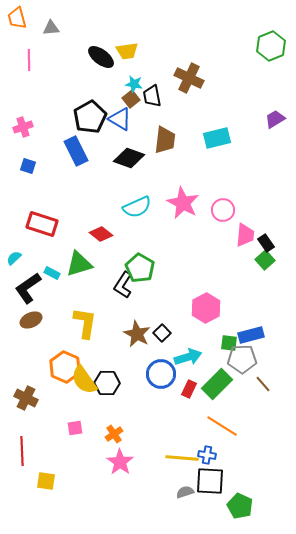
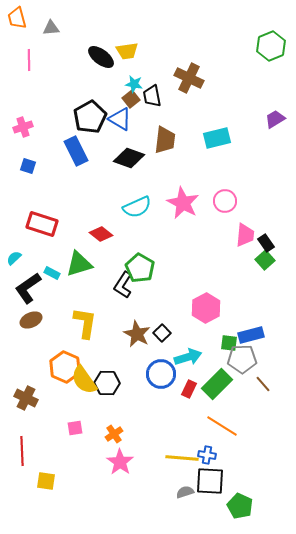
pink circle at (223, 210): moved 2 px right, 9 px up
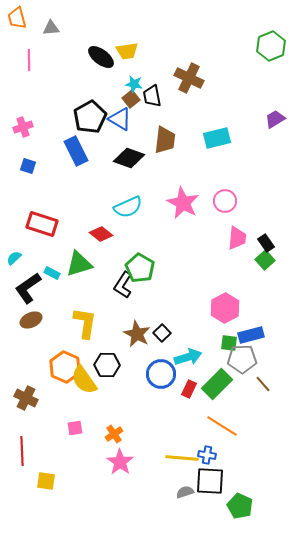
cyan semicircle at (137, 207): moved 9 px left
pink trapezoid at (245, 235): moved 8 px left, 3 px down
pink hexagon at (206, 308): moved 19 px right
black hexagon at (107, 383): moved 18 px up
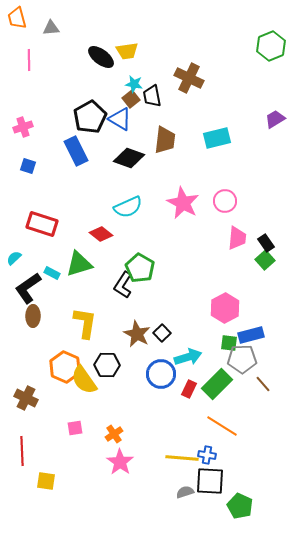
brown ellipse at (31, 320): moved 2 px right, 4 px up; rotated 65 degrees counterclockwise
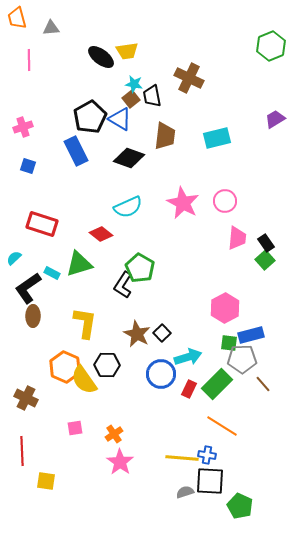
brown trapezoid at (165, 140): moved 4 px up
